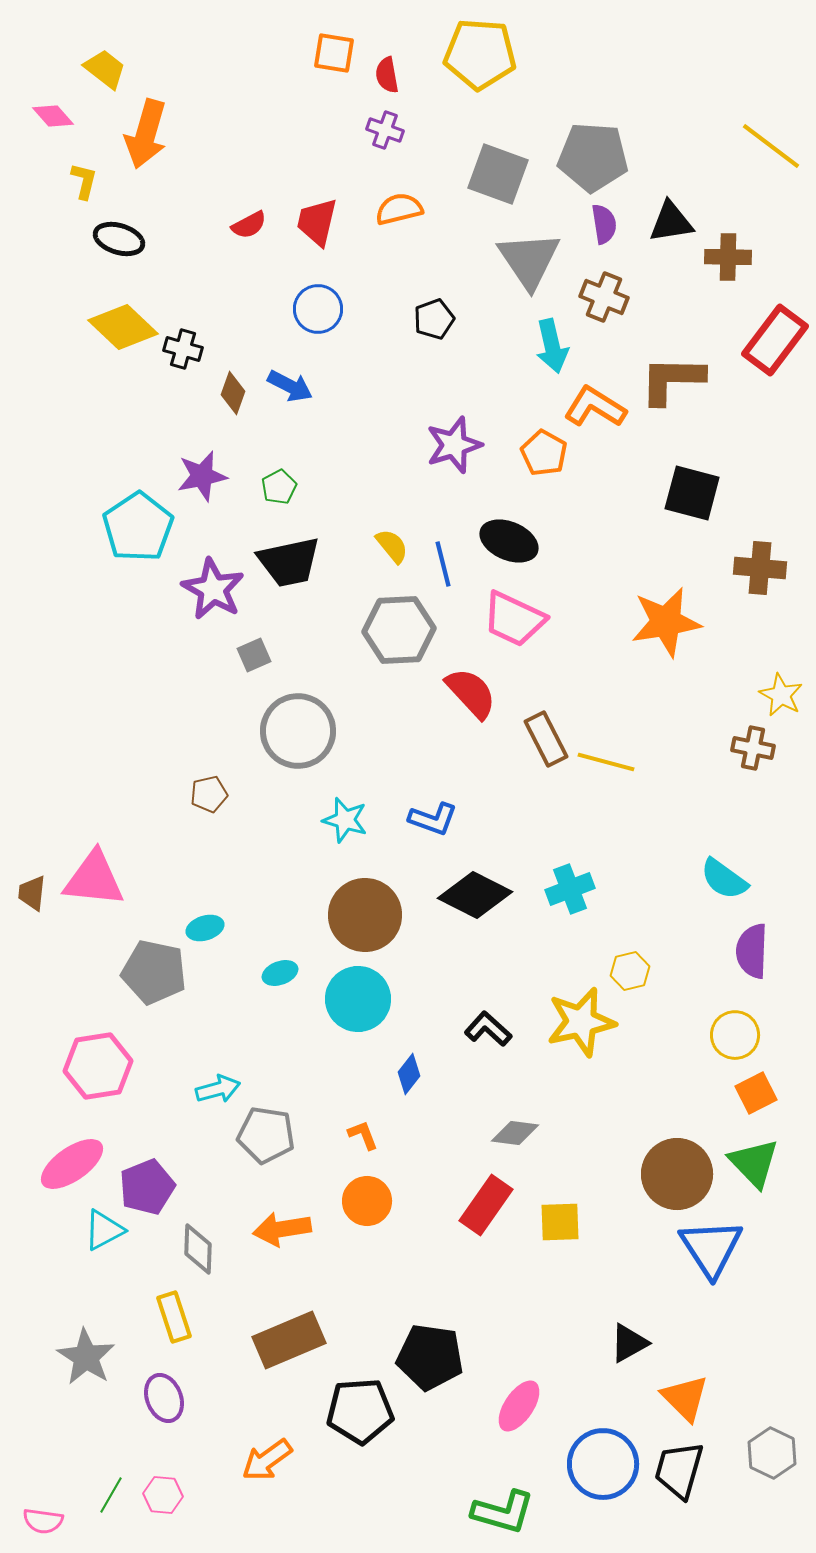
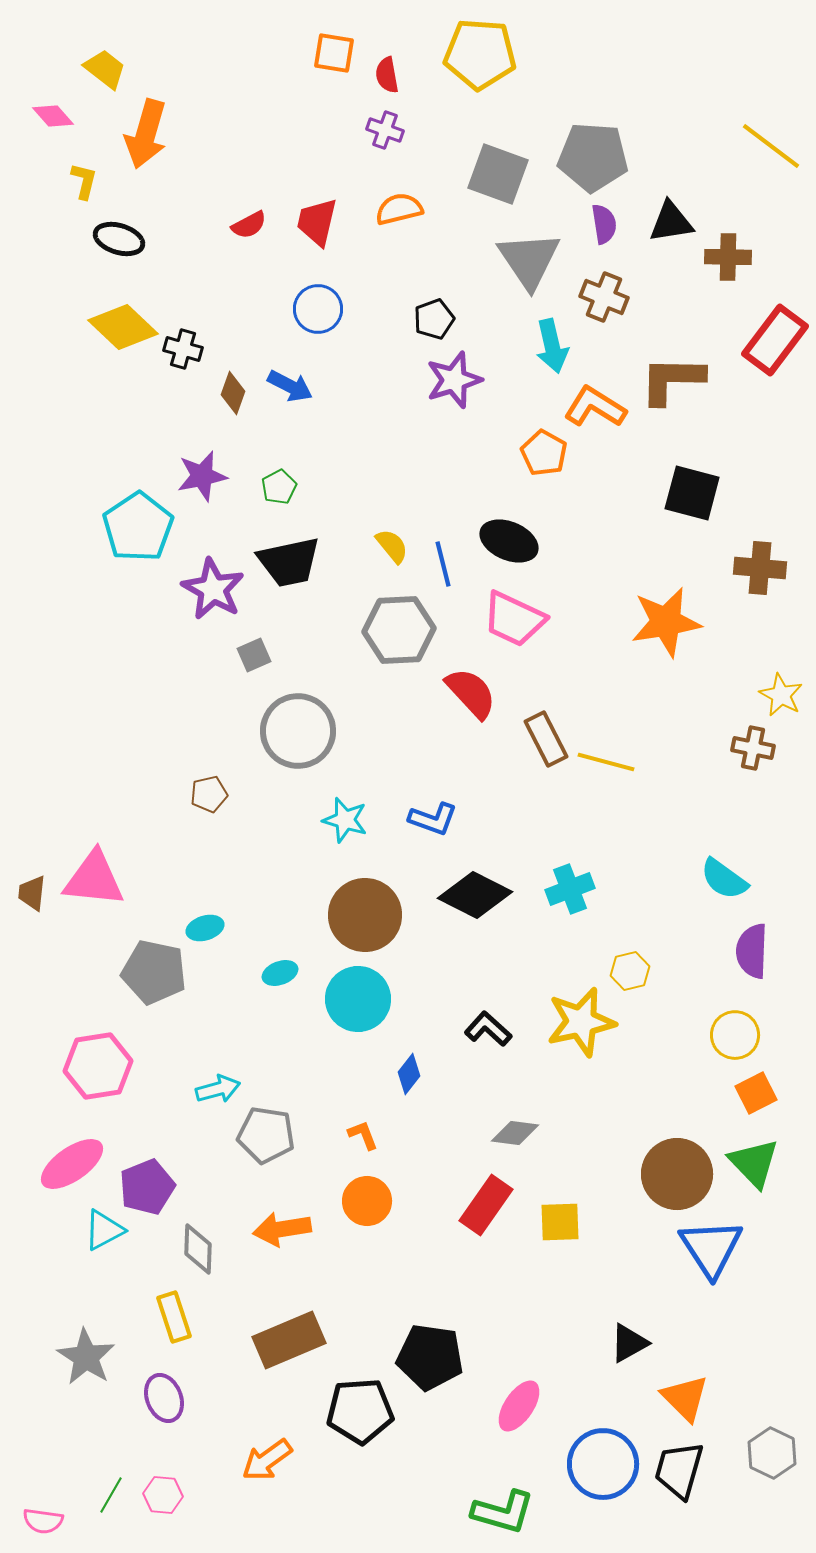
purple star at (454, 445): moved 65 px up
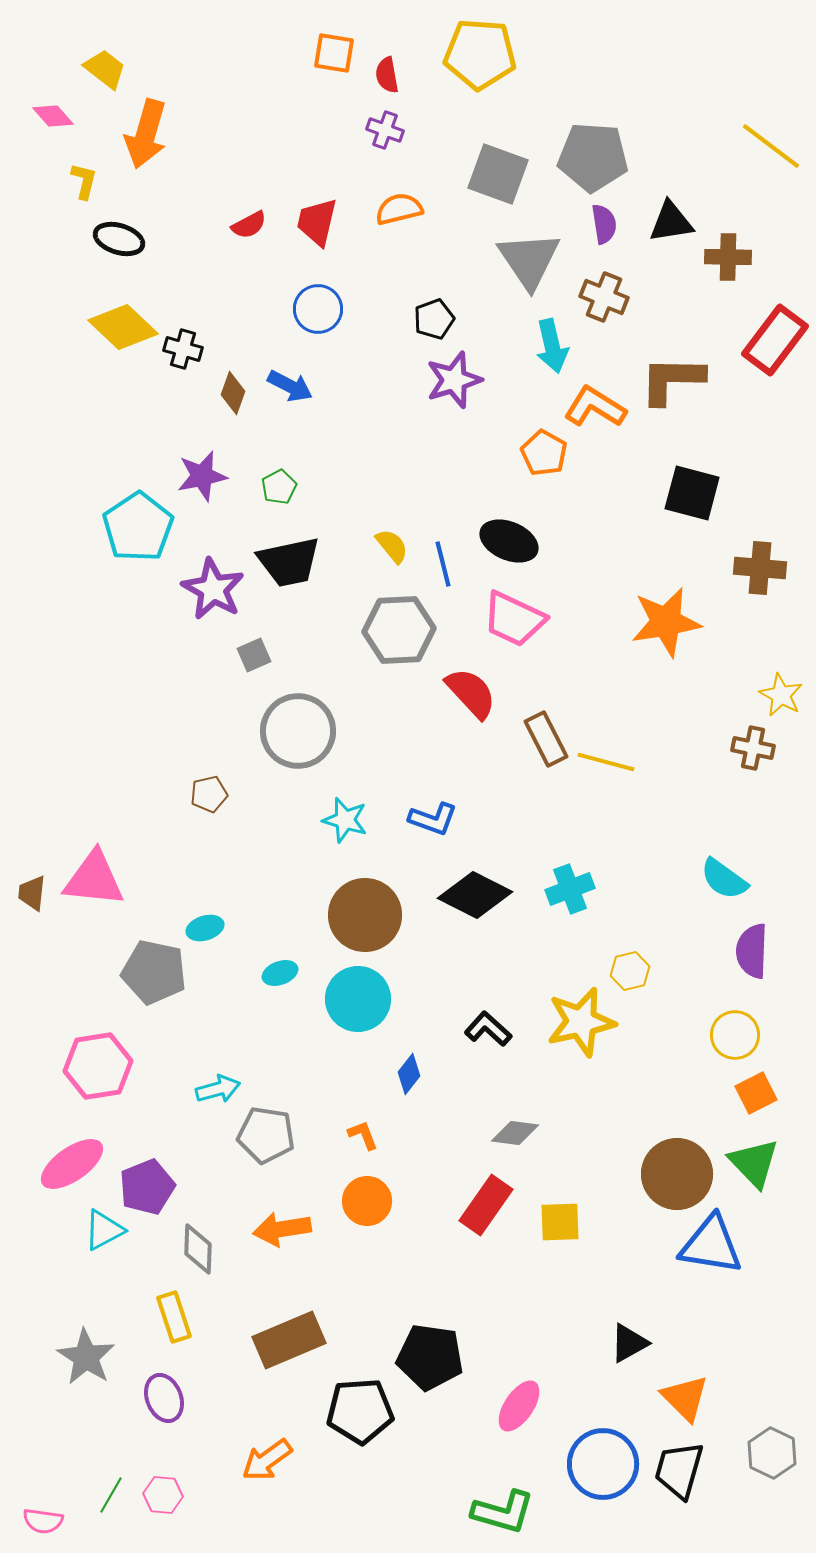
blue triangle at (711, 1248): moved 3 px up; rotated 48 degrees counterclockwise
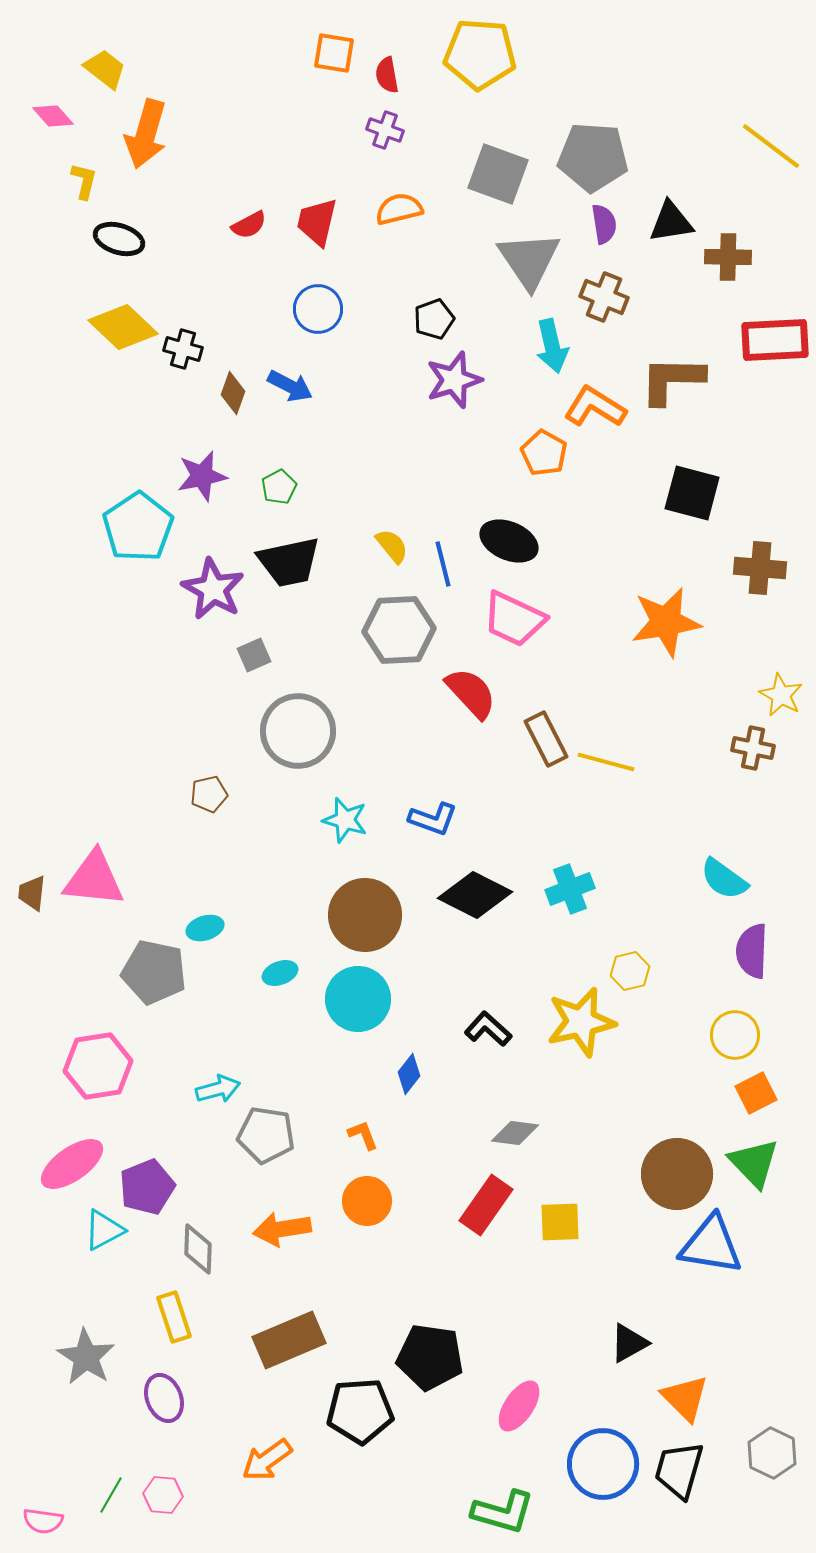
red rectangle at (775, 340): rotated 50 degrees clockwise
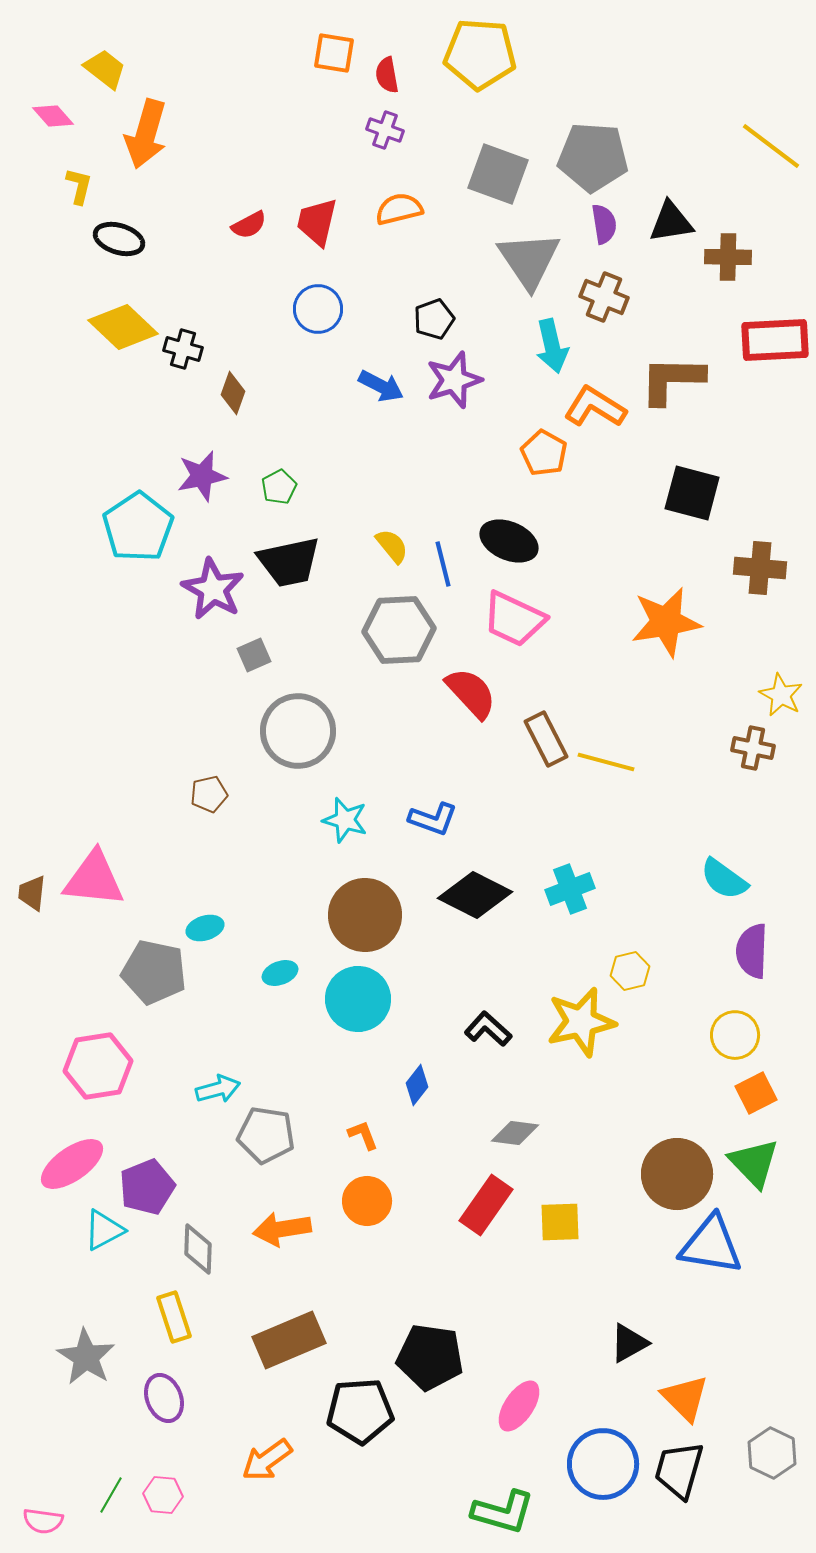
yellow L-shape at (84, 181): moved 5 px left, 5 px down
blue arrow at (290, 386): moved 91 px right
blue diamond at (409, 1074): moved 8 px right, 11 px down
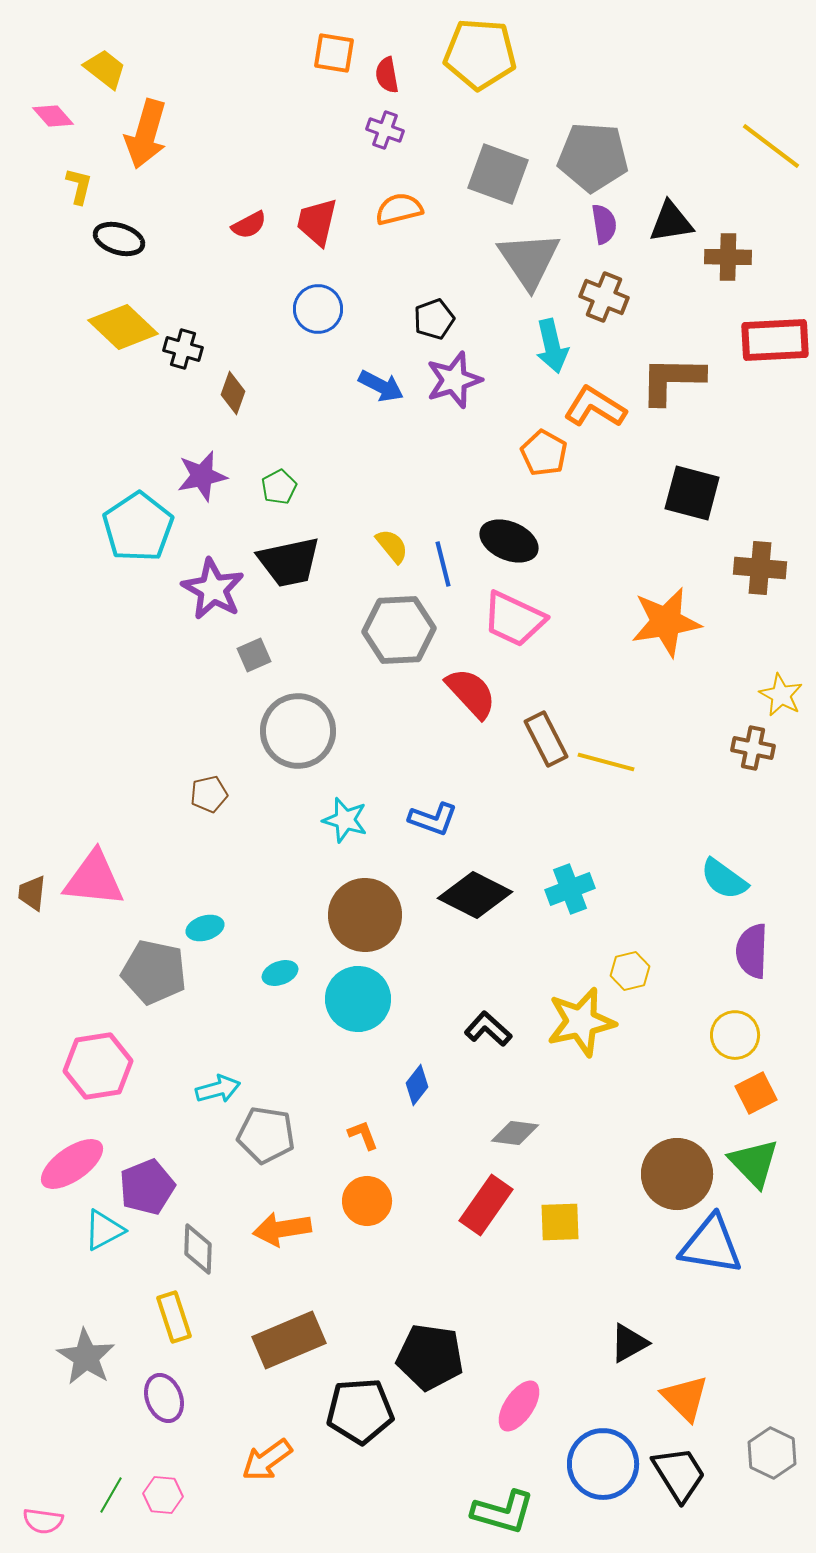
black trapezoid at (679, 1470): moved 4 px down; rotated 132 degrees clockwise
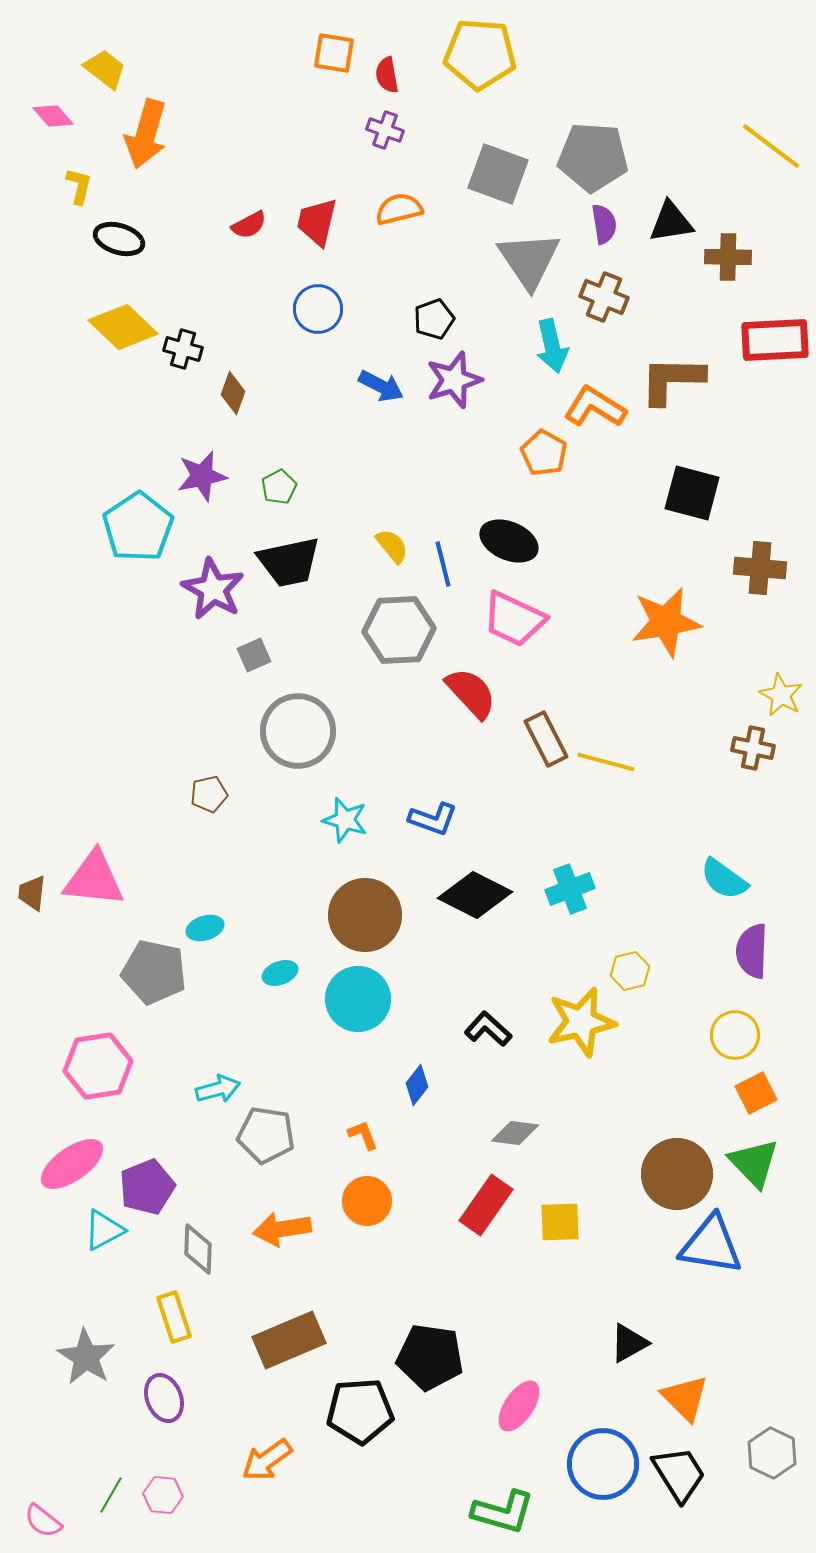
pink semicircle at (43, 1521): rotated 30 degrees clockwise
